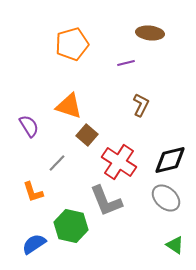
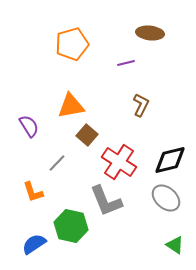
orange triangle: moved 2 px right; rotated 28 degrees counterclockwise
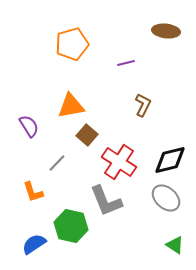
brown ellipse: moved 16 px right, 2 px up
brown L-shape: moved 2 px right
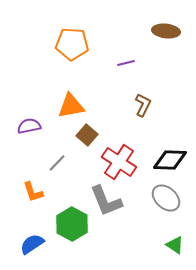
orange pentagon: rotated 20 degrees clockwise
purple semicircle: rotated 70 degrees counterclockwise
black diamond: rotated 16 degrees clockwise
green hexagon: moved 1 px right, 2 px up; rotated 16 degrees clockwise
blue semicircle: moved 2 px left
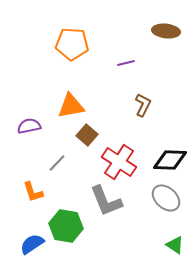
green hexagon: moved 6 px left, 2 px down; rotated 20 degrees counterclockwise
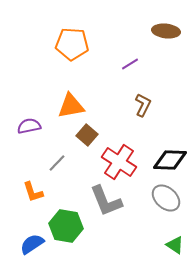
purple line: moved 4 px right, 1 px down; rotated 18 degrees counterclockwise
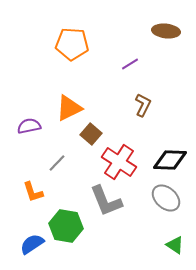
orange triangle: moved 2 px left, 2 px down; rotated 16 degrees counterclockwise
brown square: moved 4 px right, 1 px up
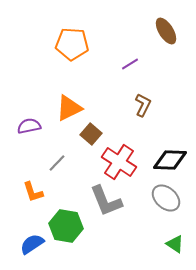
brown ellipse: rotated 52 degrees clockwise
green triangle: moved 1 px up
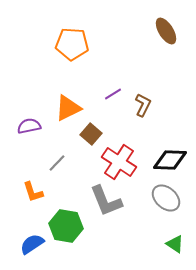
purple line: moved 17 px left, 30 px down
orange triangle: moved 1 px left
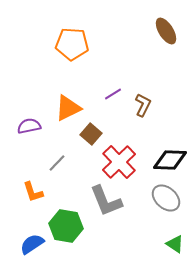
red cross: rotated 12 degrees clockwise
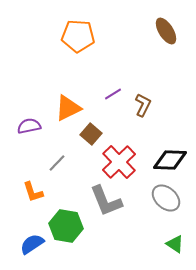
orange pentagon: moved 6 px right, 8 px up
